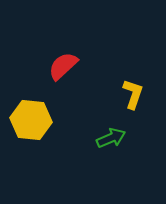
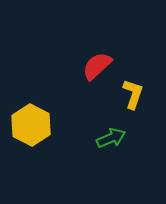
red semicircle: moved 34 px right
yellow hexagon: moved 5 px down; rotated 21 degrees clockwise
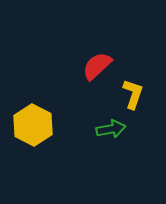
yellow hexagon: moved 2 px right
green arrow: moved 9 px up; rotated 12 degrees clockwise
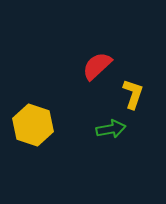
yellow hexagon: rotated 9 degrees counterclockwise
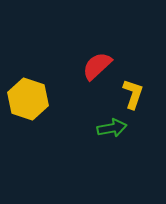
yellow hexagon: moved 5 px left, 26 px up
green arrow: moved 1 px right, 1 px up
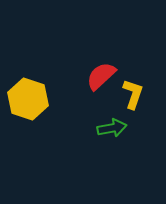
red semicircle: moved 4 px right, 10 px down
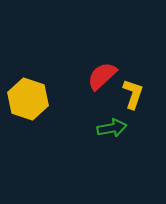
red semicircle: moved 1 px right
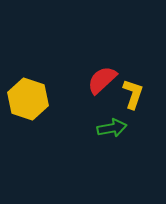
red semicircle: moved 4 px down
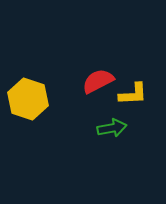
red semicircle: moved 4 px left, 1 px down; rotated 16 degrees clockwise
yellow L-shape: rotated 68 degrees clockwise
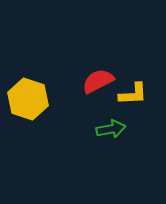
green arrow: moved 1 px left, 1 px down
